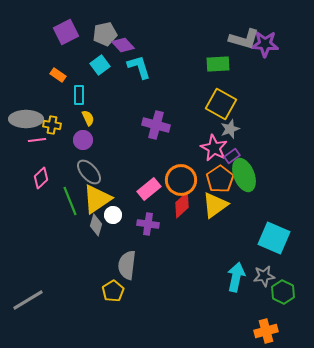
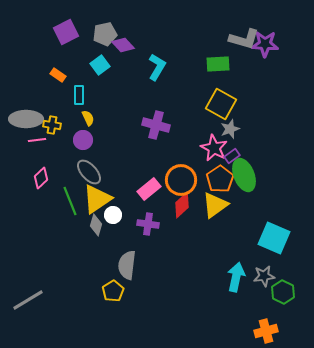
cyan L-shape at (139, 67): moved 18 px right; rotated 48 degrees clockwise
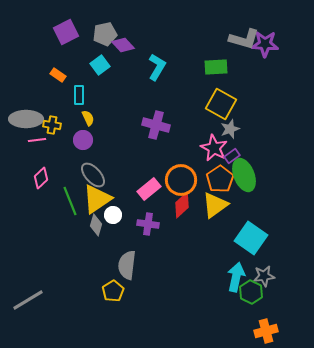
green rectangle at (218, 64): moved 2 px left, 3 px down
gray ellipse at (89, 172): moved 4 px right, 3 px down
cyan square at (274, 238): moved 23 px left; rotated 12 degrees clockwise
green hexagon at (283, 292): moved 32 px left
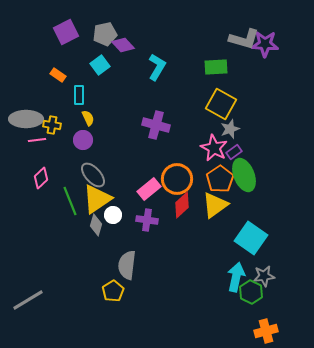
purple rectangle at (232, 156): moved 2 px right, 4 px up
orange circle at (181, 180): moved 4 px left, 1 px up
purple cross at (148, 224): moved 1 px left, 4 px up
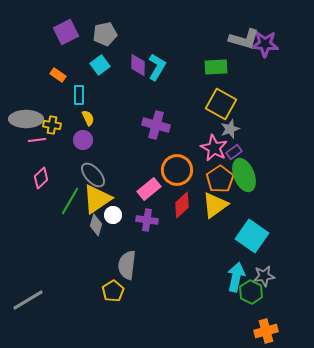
purple diamond at (123, 45): moved 15 px right, 20 px down; rotated 45 degrees clockwise
orange circle at (177, 179): moved 9 px up
green line at (70, 201): rotated 52 degrees clockwise
cyan square at (251, 238): moved 1 px right, 2 px up
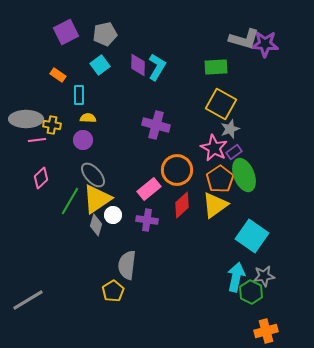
yellow semicircle at (88, 118): rotated 63 degrees counterclockwise
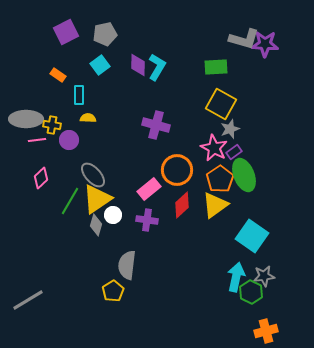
purple circle at (83, 140): moved 14 px left
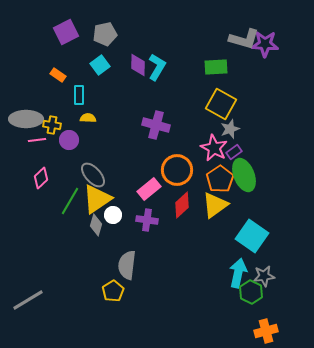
cyan arrow at (236, 277): moved 2 px right, 4 px up
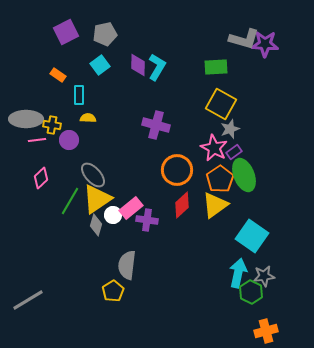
pink rectangle at (149, 189): moved 18 px left, 19 px down
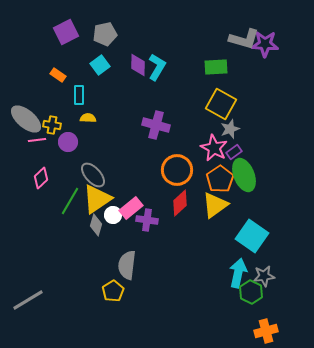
gray ellipse at (26, 119): rotated 40 degrees clockwise
purple circle at (69, 140): moved 1 px left, 2 px down
red diamond at (182, 205): moved 2 px left, 2 px up
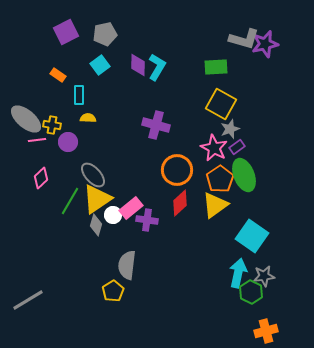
purple star at (265, 44): rotated 16 degrees counterclockwise
purple rectangle at (234, 152): moved 3 px right, 5 px up
